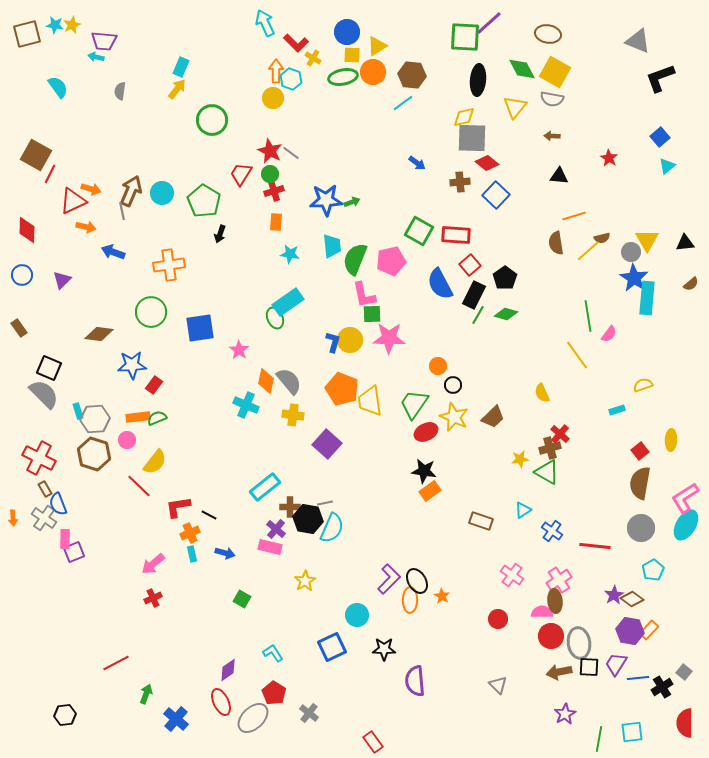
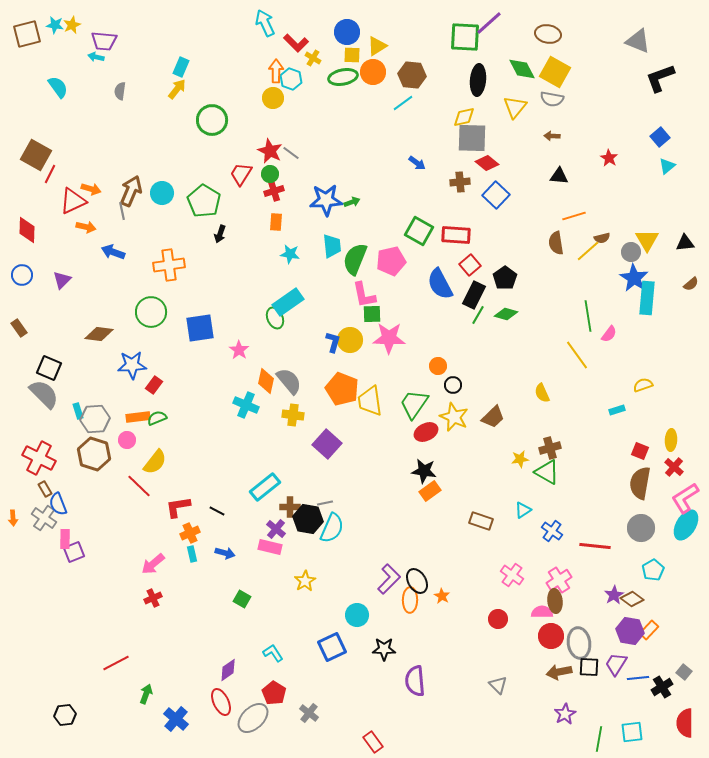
red cross at (560, 434): moved 114 px right, 33 px down
red square at (640, 451): rotated 30 degrees counterclockwise
black line at (209, 515): moved 8 px right, 4 px up
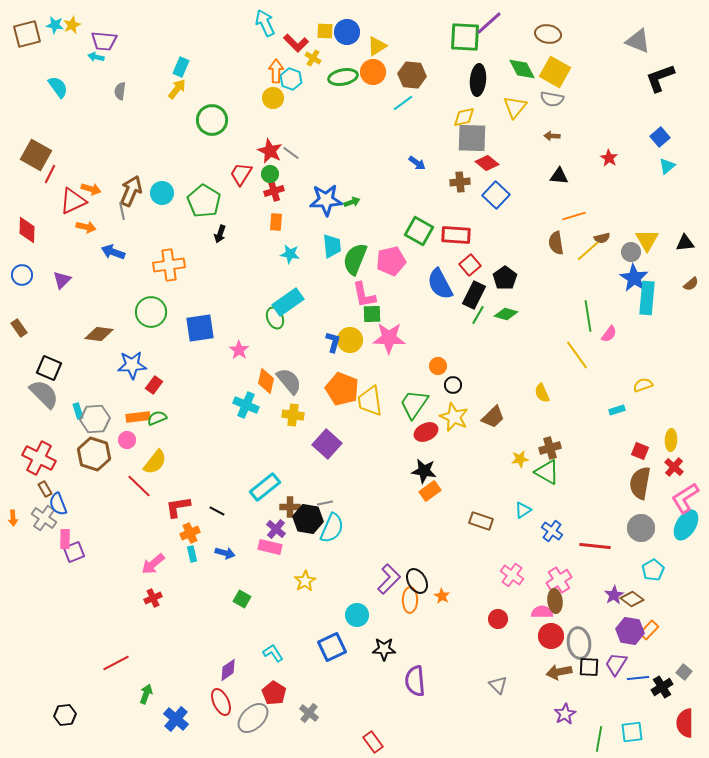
yellow square at (352, 55): moved 27 px left, 24 px up
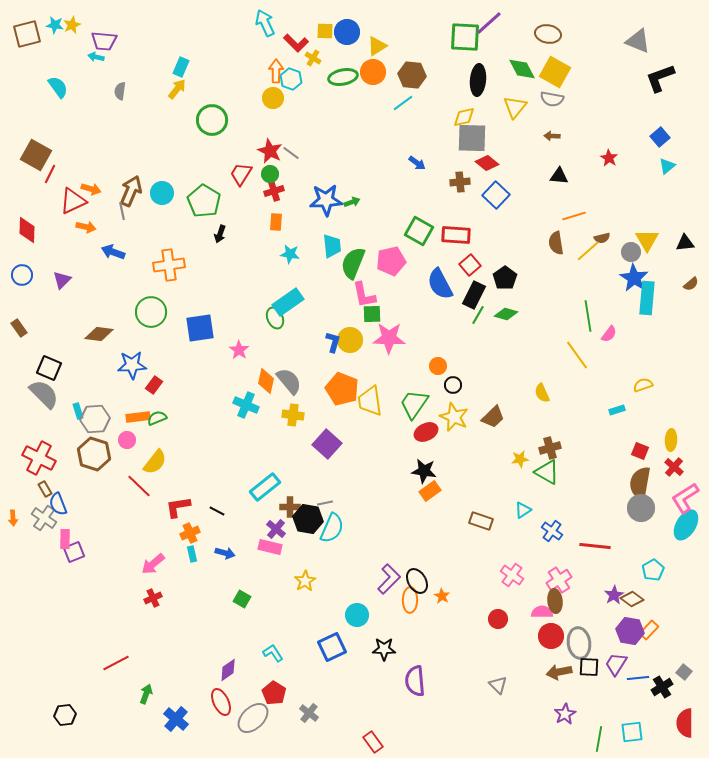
green semicircle at (355, 259): moved 2 px left, 4 px down
gray circle at (641, 528): moved 20 px up
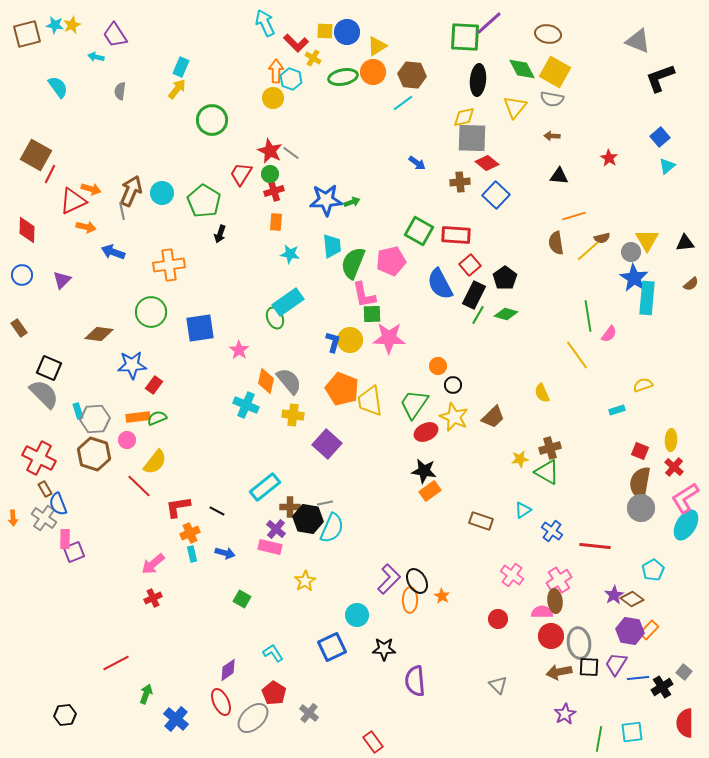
purple trapezoid at (104, 41): moved 11 px right, 6 px up; rotated 52 degrees clockwise
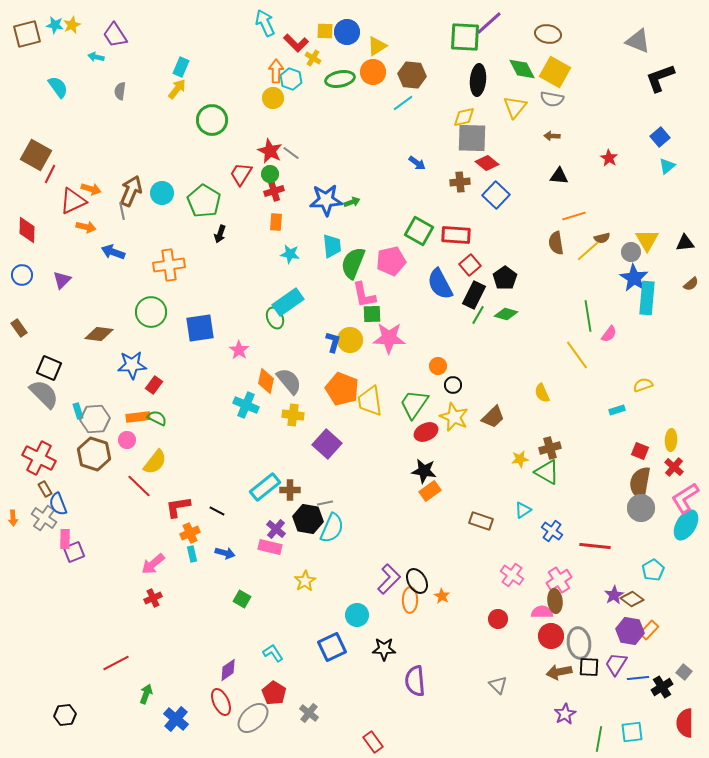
green ellipse at (343, 77): moved 3 px left, 2 px down
green semicircle at (157, 418): rotated 48 degrees clockwise
brown cross at (290, 507): moved 17 px up
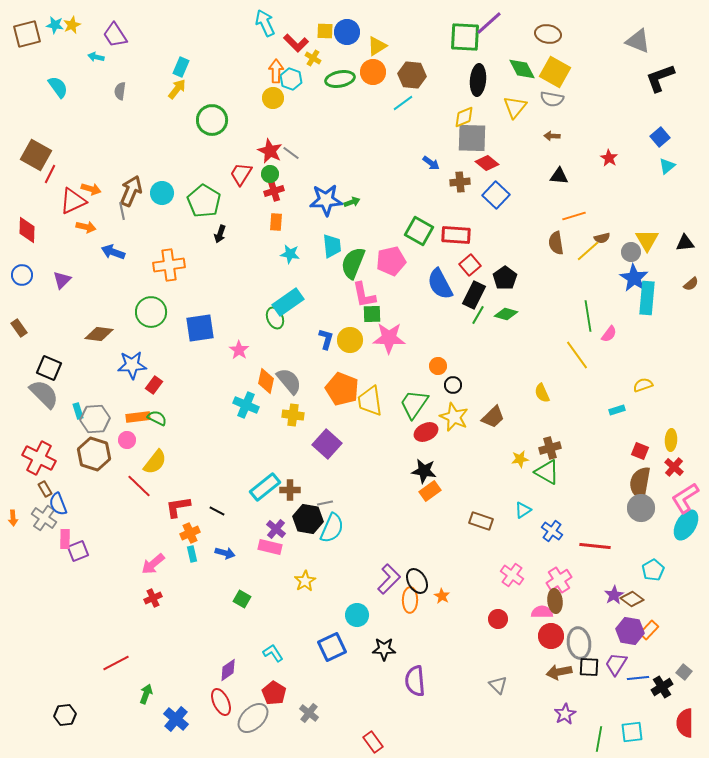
yellow diamond at (464, 117): rotated 10 degrees counterclockwise
blue arrow at (417, 163): moved 14 px right
blue L-shape at (333, 342): moved 7 px left, 3 px up
purple square at (74, 552): moved 4 px right, 1 px up
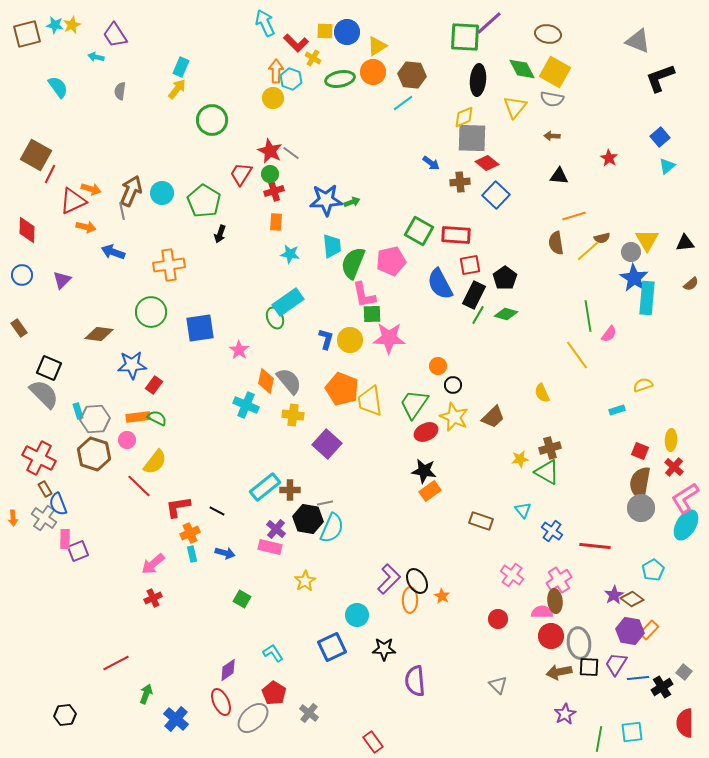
red square at (470, 265): rotated 30 degrees clockwise
cyan triangle at (523, 510): rotated 36 degrees counterclockwise
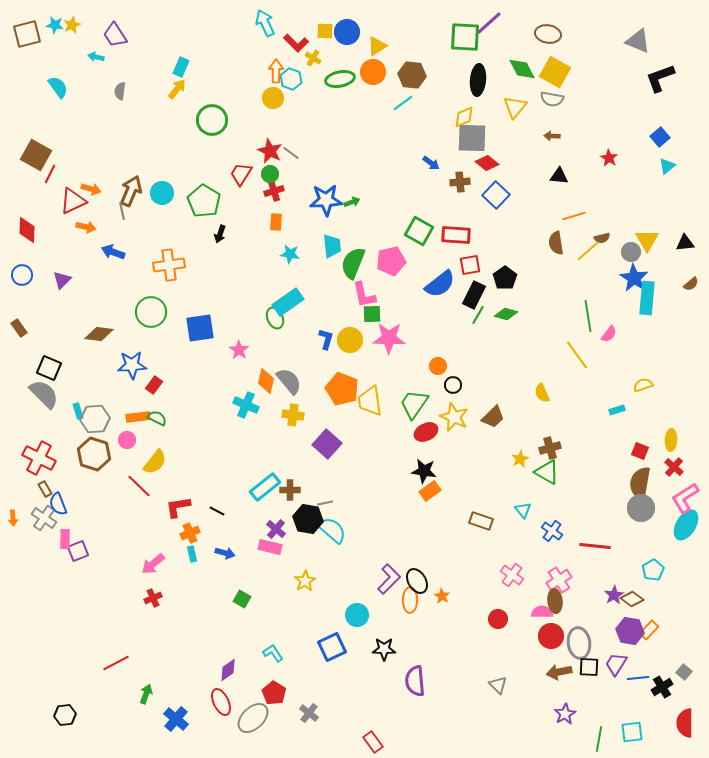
blue semicircle at (440, 284): rotated 100 degrees counterclockwise
yellow star at (520, 459): rotated 18 degrees counterclockwise
cyan semicircle at (332, 528): moved 2 px down; rotated 72 degrees counterclockwise
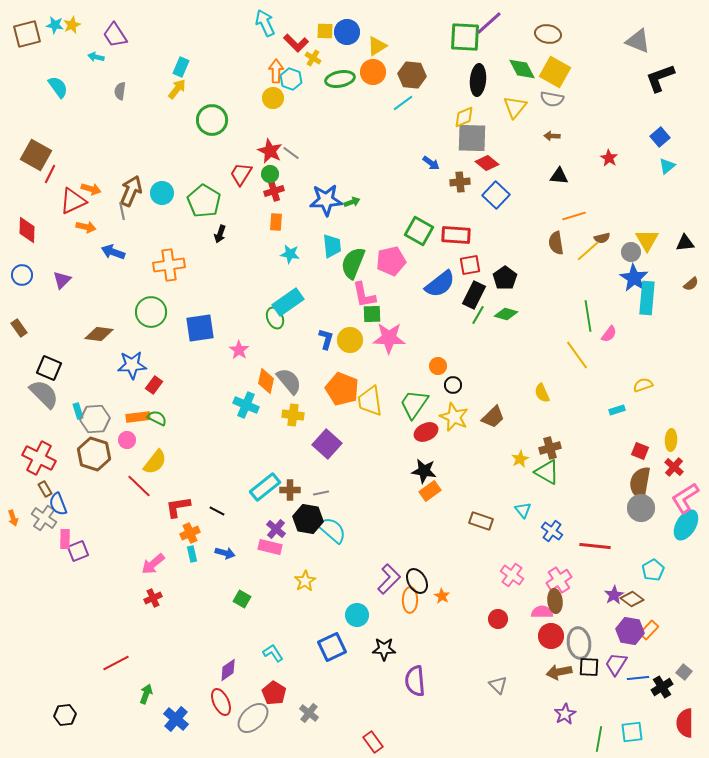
gray line at (325, 503): moved 4 px left, 10 px up
orange arrow at (13, 518): rotated 14 degrees counterclockwise
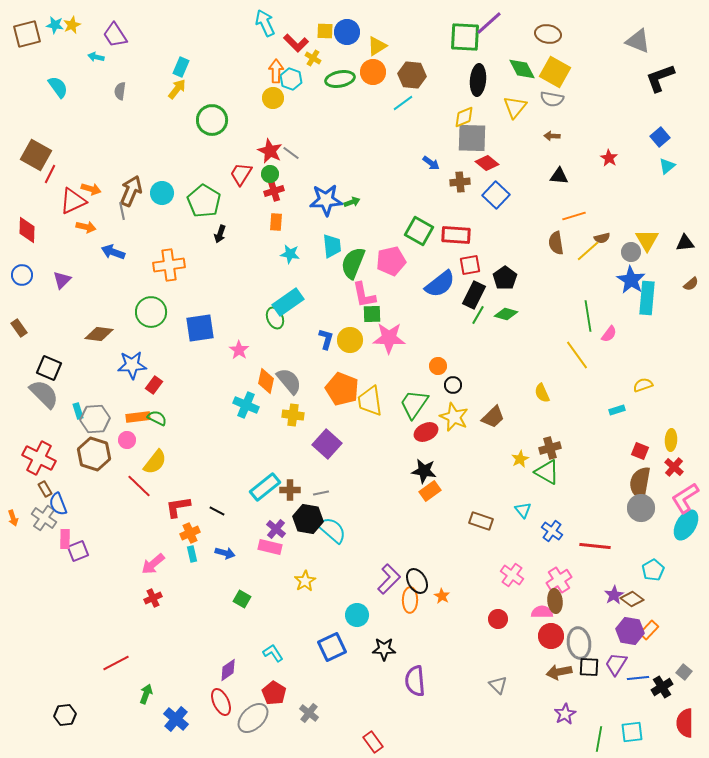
blue star at (634, 278): moved 3 px left, 2 px down
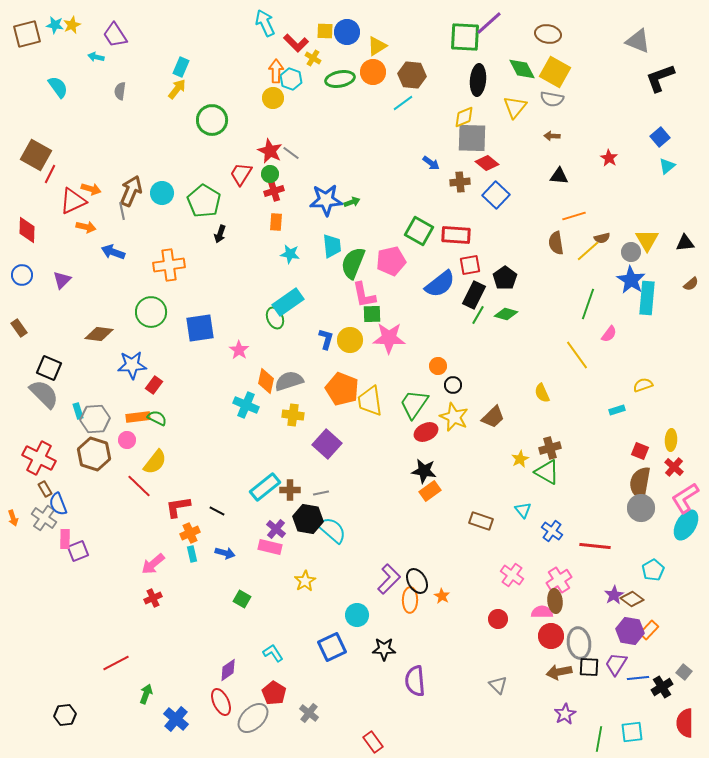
green line at (588, 316): moved 12 px up; rotated 28 degrees clockwise
gray semicircle at (289, 381): rotated 68 degrees counterclockwise
